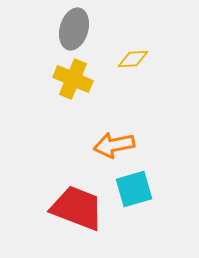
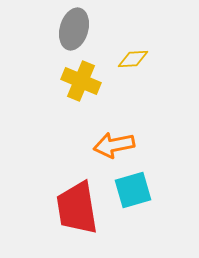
yellow cross: moved 8 px right, 2 px down
cyan square: moved 1 px left, 1 px down
red trapezoid: rotated 120 degrees counterclockwise
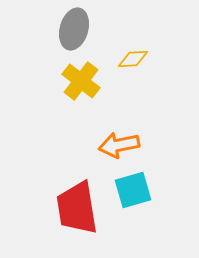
yellow cross: rotated 15 degrees clockwise
orange arrow: moved 5 px right
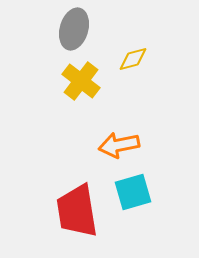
yellow diamond: rotated 12 degrees counterclockwise
cyan square: moved 2 px down
red trapezoid: moved 3 px down
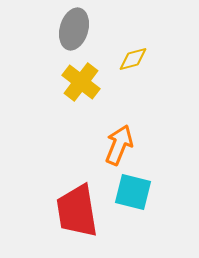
yellow cross: moved 1 px down
orange arrow: rotated 123 degrees clockwise
cyan square: rotated 30 degrees clockwise
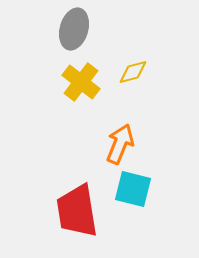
yellow diamond: moved 13 px down
orange arrow: moved 1 px right, 1 px up
cyan square: moved 3 px up
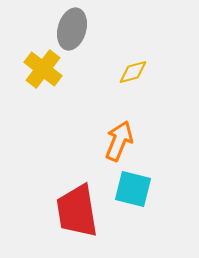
gray ellipse: moved 2 px left
yellow cross: moved 38 px left, 13 px up
orange arrow: moved 1 px left, 3 px up
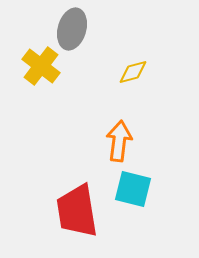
yellow cross: moved 2 px left, 3 px up
orange arrow: rotated 15 degrees counterclockwise
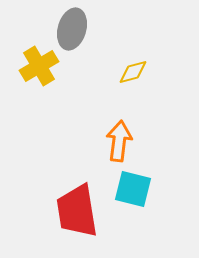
yellow cross: moved 2 px left; rotated 21 degrees clockwise
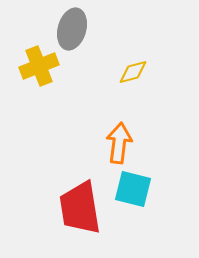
yellow cross: rotated 9 degrees clockwise
orange arrow: moved 2 px down
red trapezoid: moved 3 px right, 3 px up
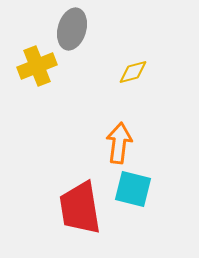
yellow cross: moved 2 px left
